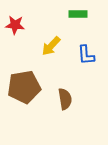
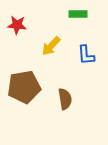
red star: moved 2 px right
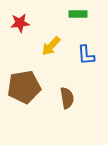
red star: moved 3 px right, 2 px up; rotated 12 degrees counterclockwise
brown semicircle: moved 2 px right, 1 px up
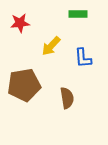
blue L-shape: moved 3 px left, 3 px down
brown pentagon: moved 2 px up
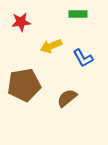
red star: moved 1 px right, 1 px up
yellow arrow: rotated 25 degrees clockwise
blue L-shape: rotated 25 degrees counterclockwise
brown semicircle: rotated 120 degrees counterclockwise
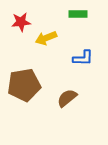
yellow arrow: moved 5 px left, 8 px up
blue L-shape: rotated 60 degrees counterclockwise
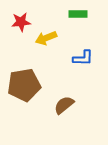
brown semicircle: moved 3 px left, 7 px down
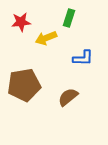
green rectangle: moved 9 px left, 4 px down; rotated 72 degrees counterclockwise
brown semicircle: moved 4 px right, 8 px up
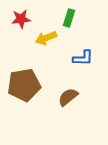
red star: moved 3 px up
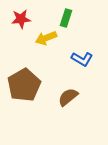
green rectangle: moved 3 px left
blue L-shape: moved 1 px left, 1 px down; rotated 30 degrees clockwise
brown pentagon: rotated 20 degrees counterclockwise
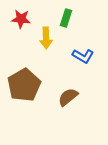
red star: rotated 12 degrees clockwise
yellow arrow: rotated 70 degrees counterclockwise
blue L-shape: moved 1 px right, 3 px up
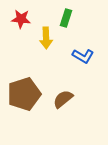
brown pentagon: moved 9 px down; rotated 12 degrees clockwise
brown semicircle: moved 5 px left, 2 px down
